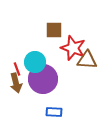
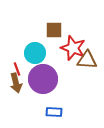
cyan circle: moved 9 px up
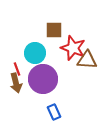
blue rectangle: rotated 63 degrees clockwise
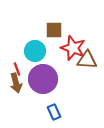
cyan circle: moved 2 px up
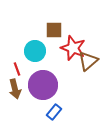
brown triangle: moved 1 px right, 1 px down; rotated 45 degrees counterclockwise
purple circle: moved 6 px down
brown arrow: moved 1 px left, 6 px down
blue rectangle: rotated 63 degrees clockwise
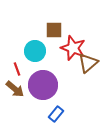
brown triangle: moved 2 px down
brown arrow: rotated 36 degrees counterclockwise
blue rectangle: moved 2 px right, 2 px down
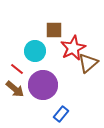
red star: rotated 25 degrees clockwise
red line: rotated 32 degrees counterclockwise
blue rectangle: moved 5 px right
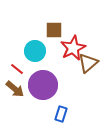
blue rectangle: rotated 21 degrees counterclockwise
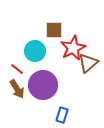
brown arrow: moved 2 px right; rotated 18 degrees clockwise
blue rectangle: moved 1 px right, 1 px down
